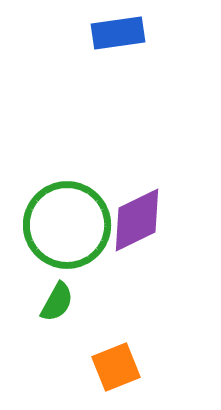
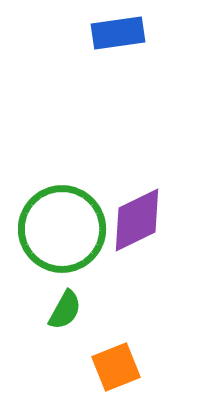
green circle: moved 5 px left, 4 px down
green semicircle: moved 8 px right, 8 px down
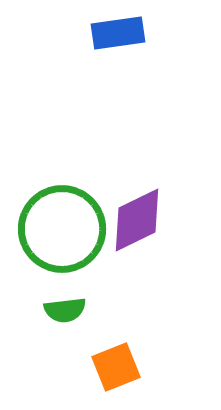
green semicircle: rotated 54 degrees clockwise
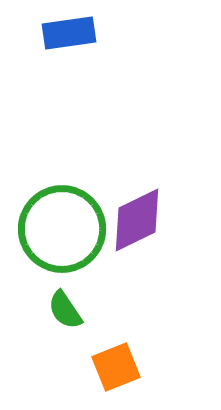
blue rectangle: moved 49 px left
green semicircle: rotated 63 degrees clockwise
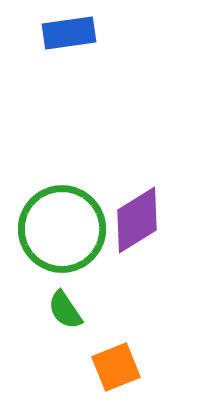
purple diamond: rotated 6 degrees counterclockwise
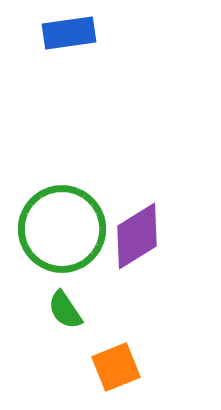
purple diamond: moved 16 px down
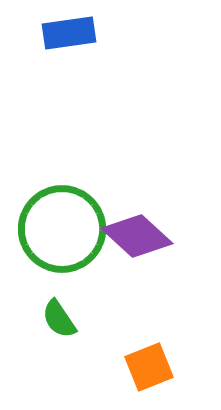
purple diamond: rotated 74 degrees clockwise
green semicircle: moved 6 px left, 9 px down
orange square: moved 33 px right
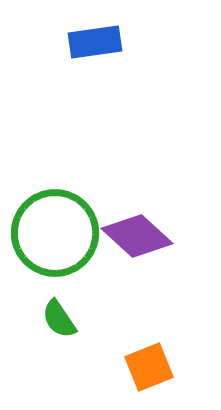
blue rectangle: moved 26 px right, 9 px down
green circle: moved 7 px left, 4 px down
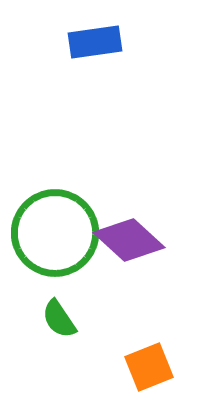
purple diamond: moved 8 px left, 4 px down
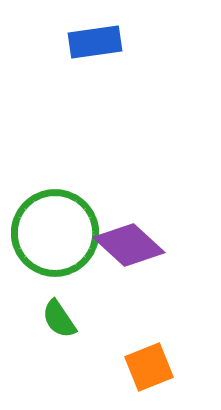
purple diamond: moved 5 px down
